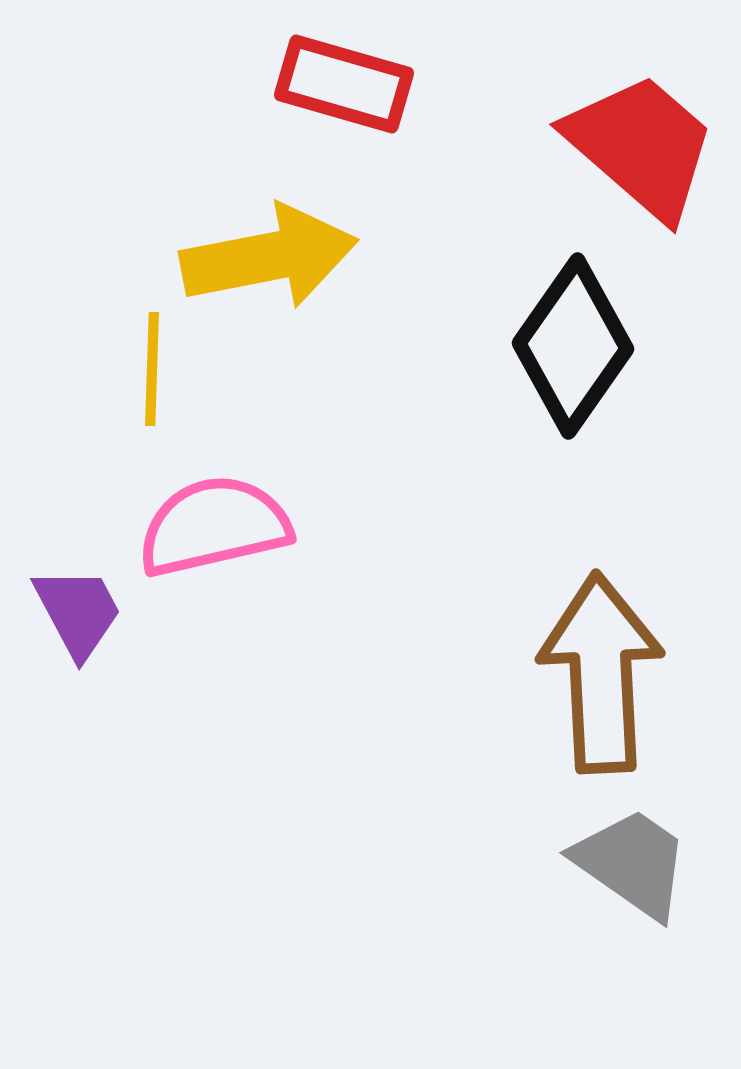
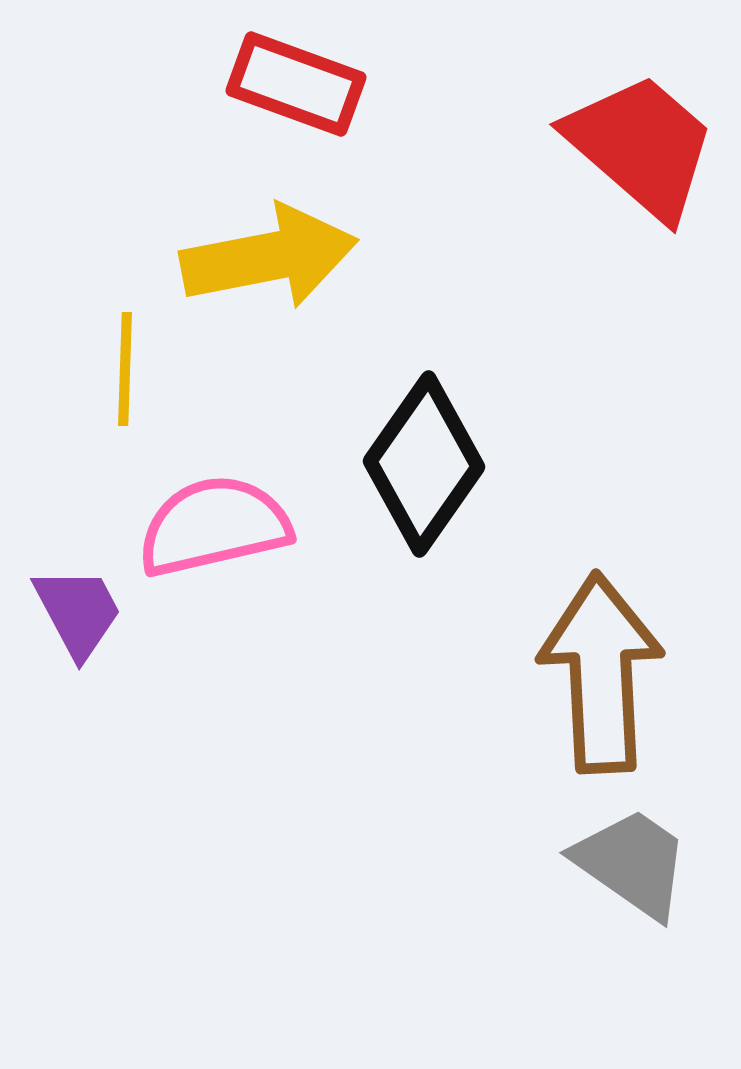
red rectangle: moved 48 px left; rotated 4 degrees clockwise
black diamond: moved 149 px left, 118 px down
yellow line: moved 27 px left
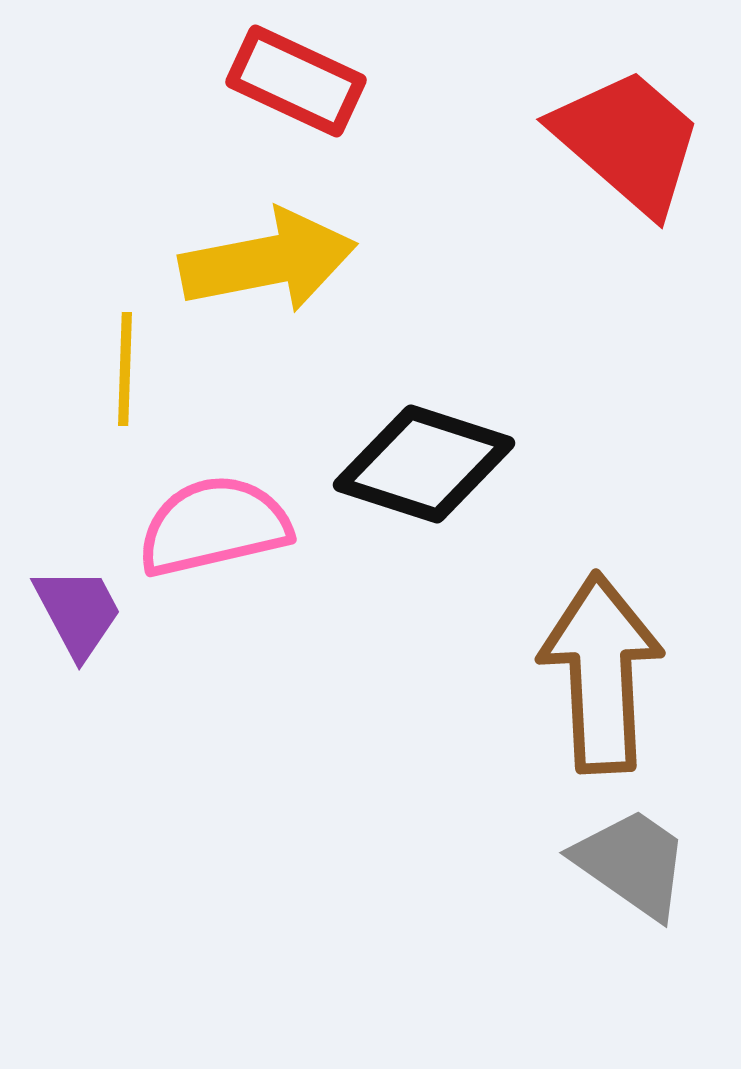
red rectangle: moved 3 px up; rotated 5 degrees clockwise
red trapezoid: moved 13 px left, 5 px up
yellow arrow: moved 1 px left, 4 px down
black diamond: rotated 73 degrees clockwise
